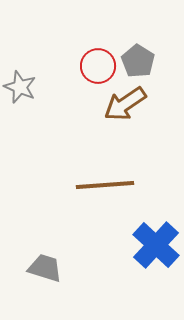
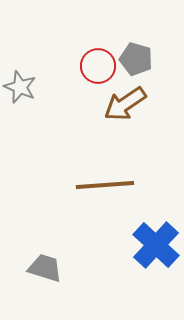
gray pentagon: moved 2 px left, 2 px up; rotated 16 degrees counterclockwise
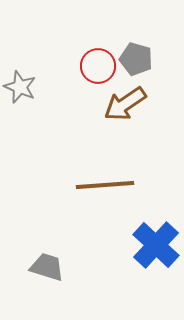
gray trapezoid: moved 2 px right, 1 px up
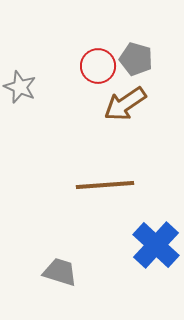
gray trapezoid: moved 13 px right, 5 px down
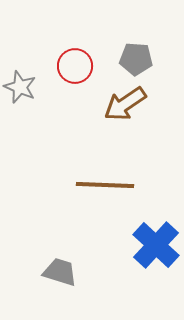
gray pentagon: rotated 12 degrees counterclockwise
red circle: moved 23 px left
brown line: rotated 6 degrees clockwise
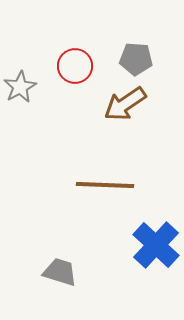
gray star: rotated 20 degrees clockwise
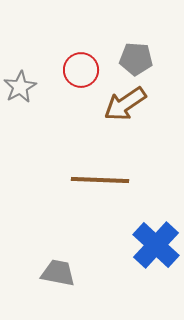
red circle: moved 6 px right, 4 px down
brown line: moved 5 px left, 5 px up
gray trapezoid: moved 2 px left, 1 px down; rotated 6 degrees counterclockwise
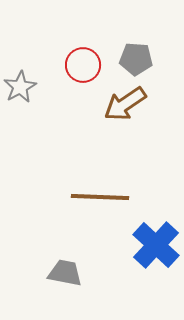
red circle: moved 2 px right, 5 px up
brown line: moved 17 px down
gray trapezoid: moved 7 px right
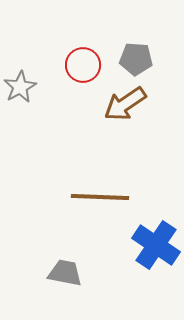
blue cross: rotated 9 degrees counterclockwise
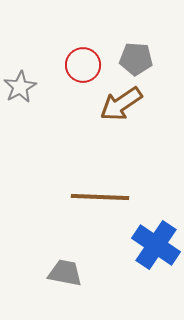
brown arrow: moved 4 px left
